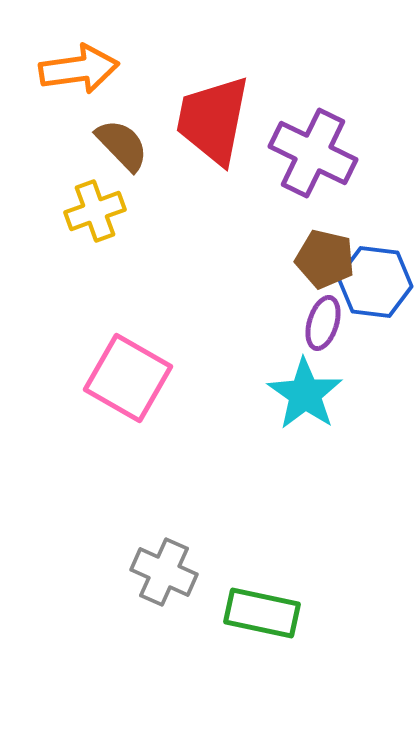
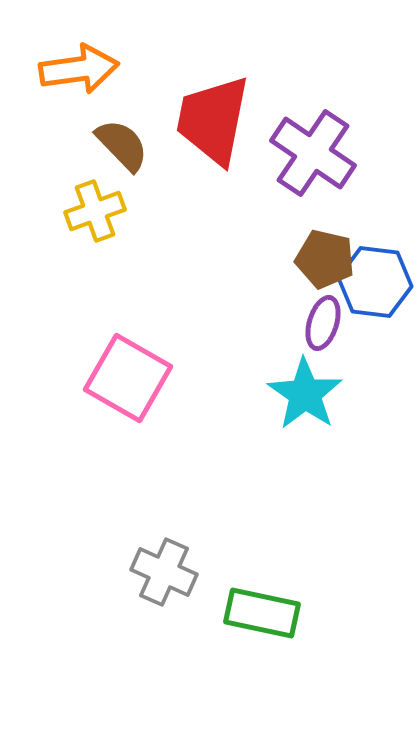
purple cross: rotated 8 degrees clockwise
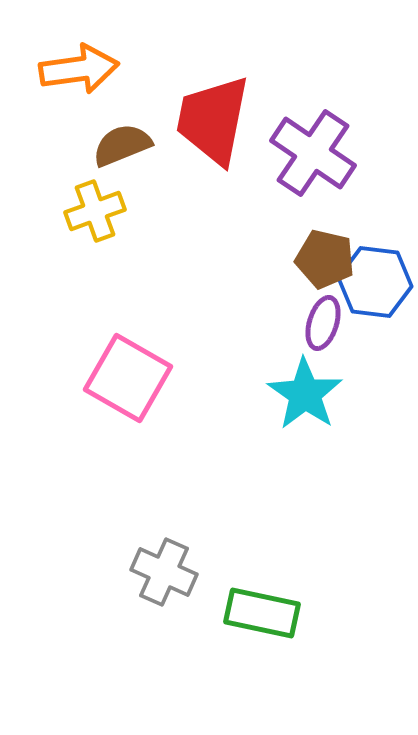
brown semicircle: rotated 68 degrees counterclockwise
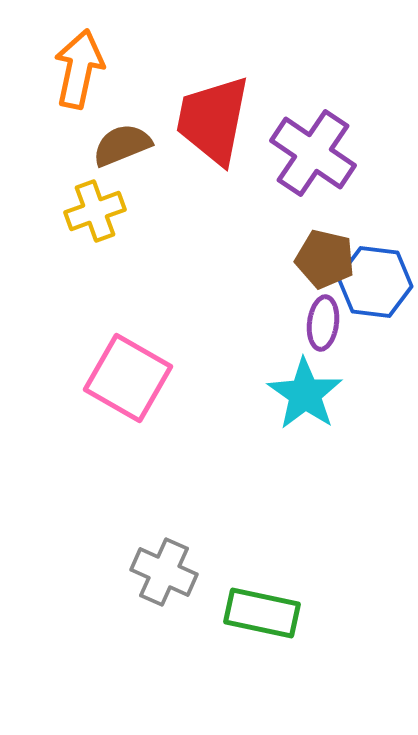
orange arrow: rotated 70 degrees counterclockwise
purple ellipse: rotated 10 degrees counterclockwise
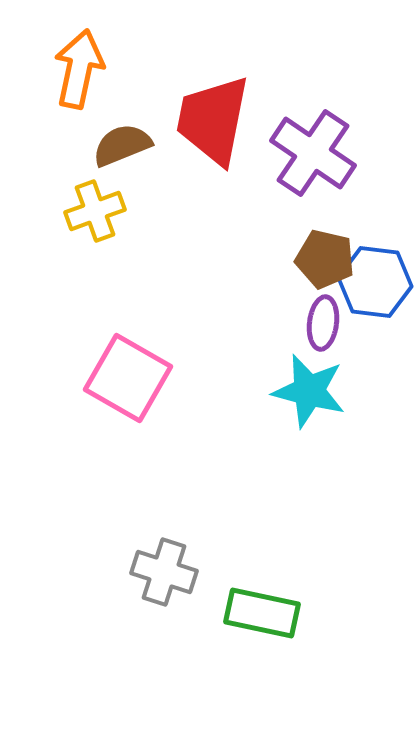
cyan star: moved 4 px right, 3 px up; rotated 20 degrees counterclockwise
gray cross: rotated 6 degrees counterclockwise
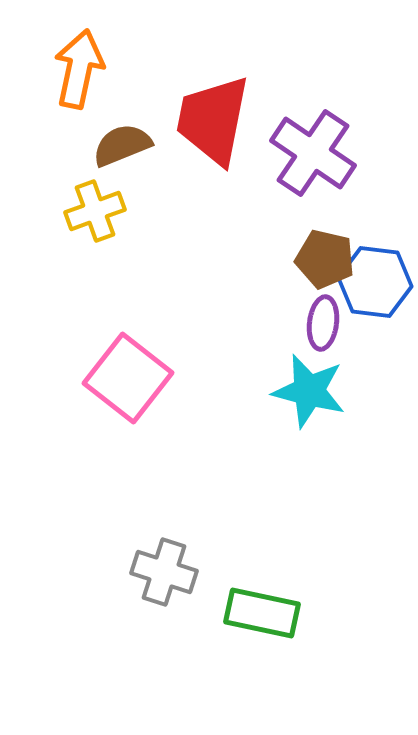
pink square: rotated 8 degrees clockwise
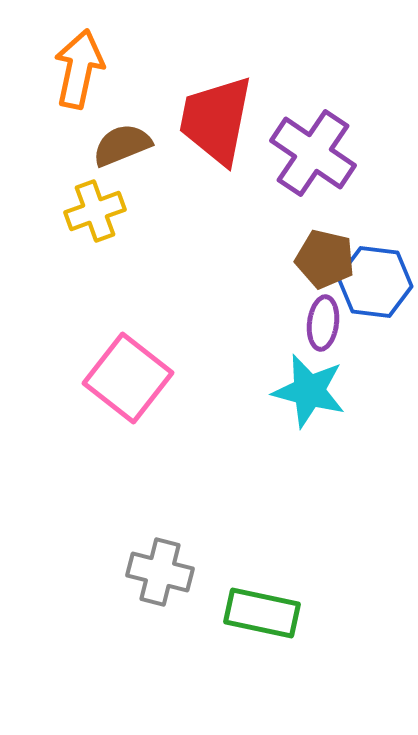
red trapezoid: moved 3 px right
gray cross: moved 4 px left; rotated 4 degrees counterclockwise
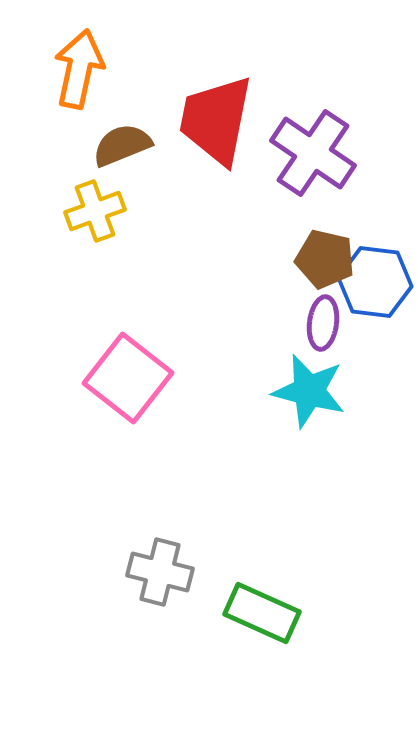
green rectangle: rotated 12 degrees clockwise
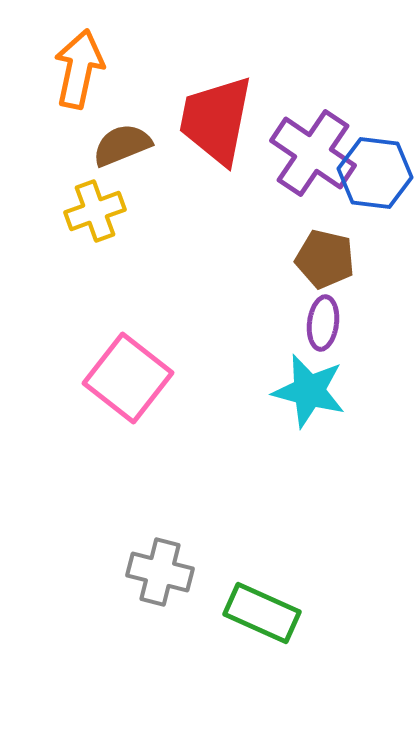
blue hexagon: moved 109 px up
